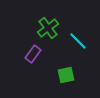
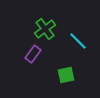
green cross: moved 3 px left, 1 px down
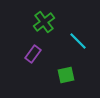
green cross: moved 1 px left, 7 px up
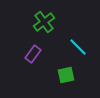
cyan line: moved 6 px down
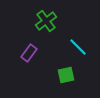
green cross: moved 2 px right, 1 px up
purple rectangle: moved 4 px left, 1 px up
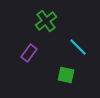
green square: rotated 24 degrees clockwise
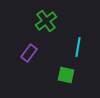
cyan line: rotated 54 degrees clockwise
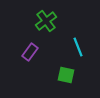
cyan line: rotated 30 degrees counterclockwise
purple rectangle: moved 1 px right, 1 px up
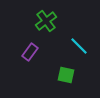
cyan line: moved 1 px right, 1 px up; rotated 24 degrees counterclockwise
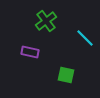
cyan line: moved 6 px right, 8 px up
purple rectangle: rotated 66 degrees clockwise
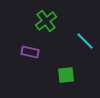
cyan line: moved 3 px down
green square: rotated 18 degrees counterclockwise
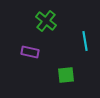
green cross: rotated 15 degrees counterclockwise
cyan line: rotated 36 degrees clockwise
